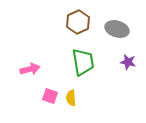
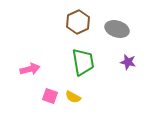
yellow semicircle: moved 2 px right, 1 px up; rotated 56 degrees counterclockwise
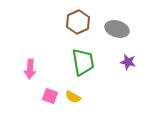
pink arrow: rotated 108 degrees clockwise
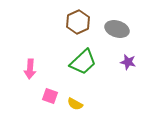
green trapezoid: rotated 56 degrees clockwise
yellow semicircle: moved 2 px right, 7 px down
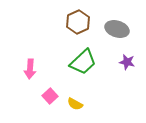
purple star: moved 1 px left
pink square: rotated 28 degrees clockwise
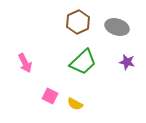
gray ellipse: moved 2 px up
pink arrow: moved 5 px left, 6 px up; rotated 30 degrees counterclockwise
pink square: rotated 21 degrees counterclockwise
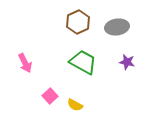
gray ellipse: rotated 25 degrees counterclockwise
green trapezoid: rotated 108 degrees counterclockwise
pink square: rotated 21 degrees clockwise
yellow semicircle: moved 1 px down
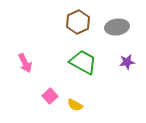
purple star: rotated 21 degrees counterclockwise
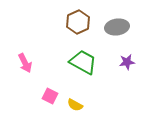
pink square: rotated 21 degrees counterclockwise
